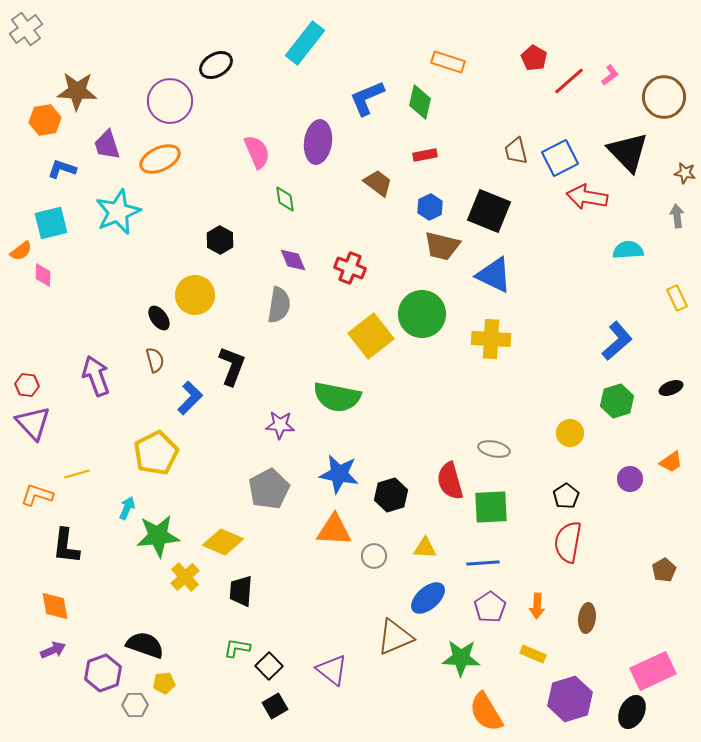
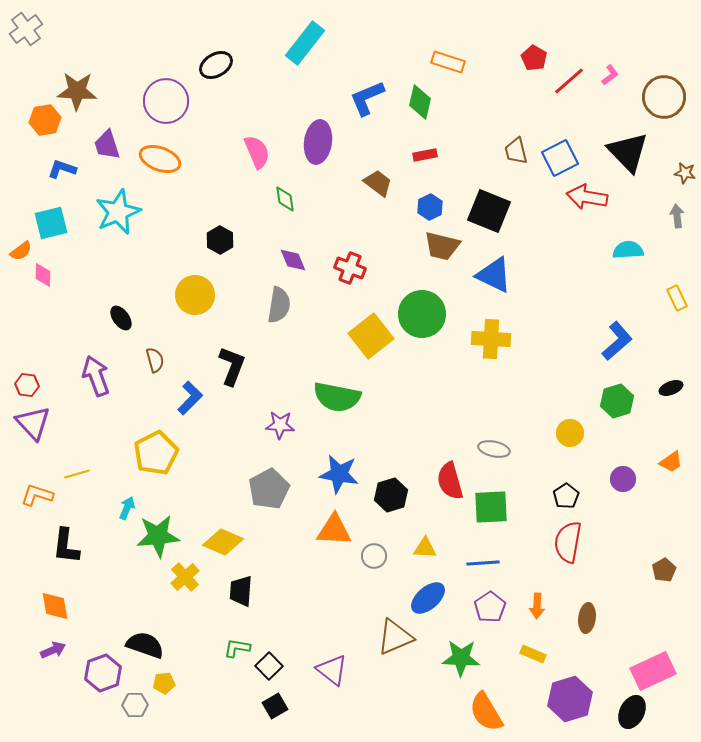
purple circle at (170, 101): moved 4 px left
orange ellipse at (160, 159): rotated 45 degrees clockwise
black ellipse at (159, 318): moved 38 px left
purple circle at (630, 479): moved 7 px left
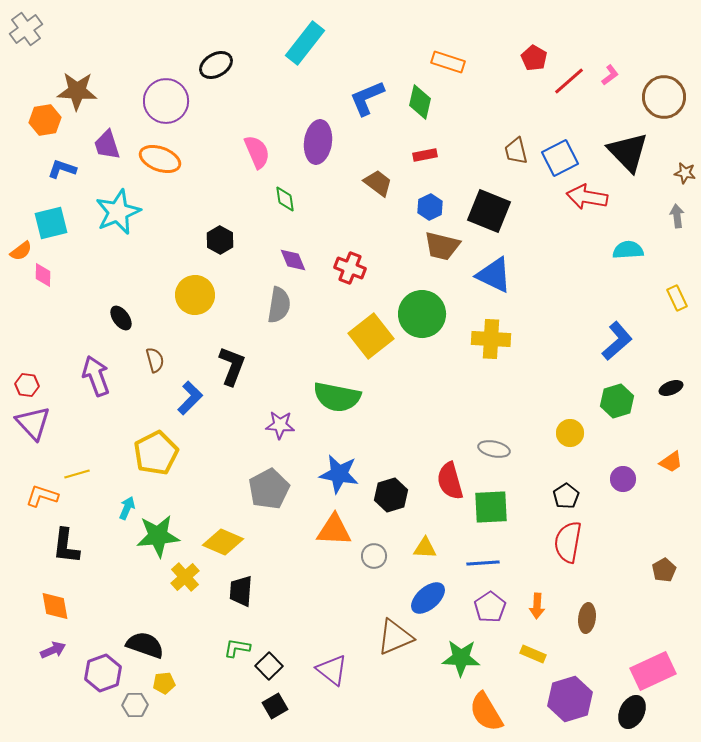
orange L-shape at (37, 495): moved 5 px right, 1 px down
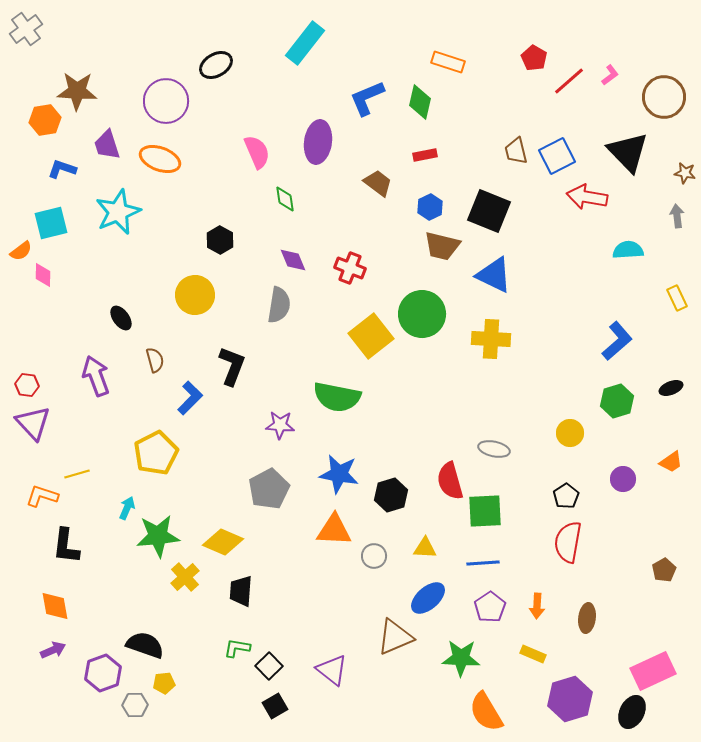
blue square at (560, 158): moved 3 px left, 2 px up
green square at (491, 507): moved 6 px left, 4 px down
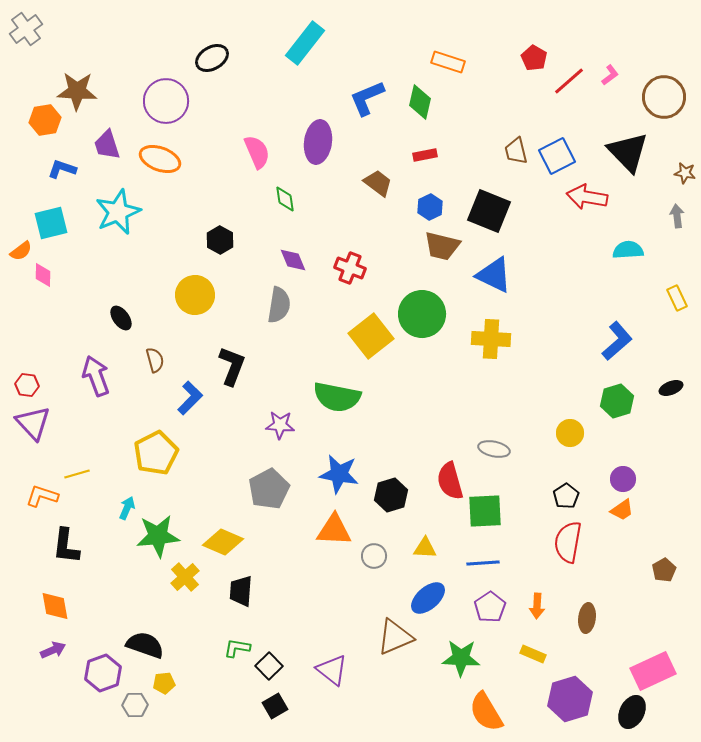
black ellipse at (216, 65): moved 4 px left, 7 px up
orange trapezoid at (671, 462): moved 49 px left, 48 px down
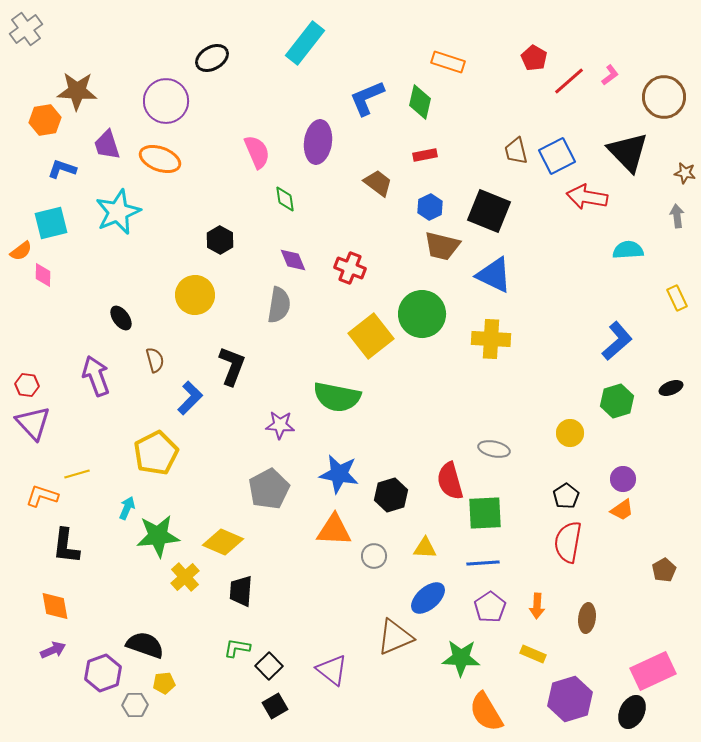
green square at (485, 511): moved 2 px down
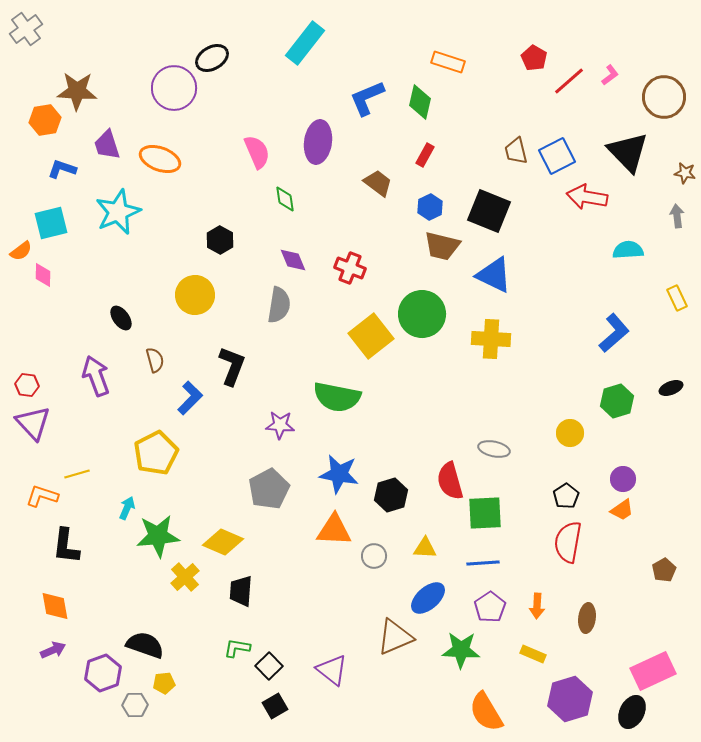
purple circle at (166, 101): moved 8 px right, 13 px up
red rectangle at (425, 155): rotated 50 degrees counterclockwise
blue L-shape at (617, 341): moved 3 px left, 8 px up
green star at (461, 658): moved 8 px up
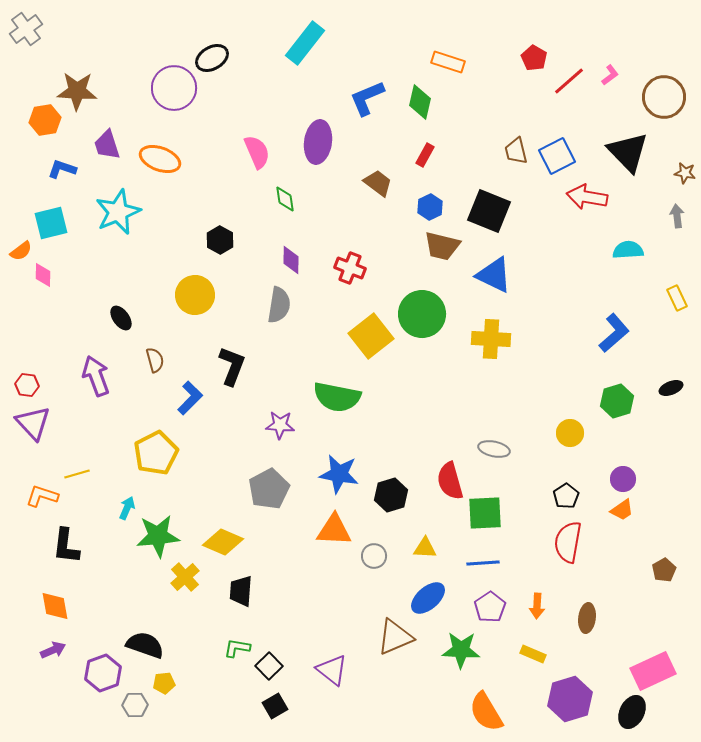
purple diamond at (293, 260): moved 2 px left; rotated 24 degrees clockwise
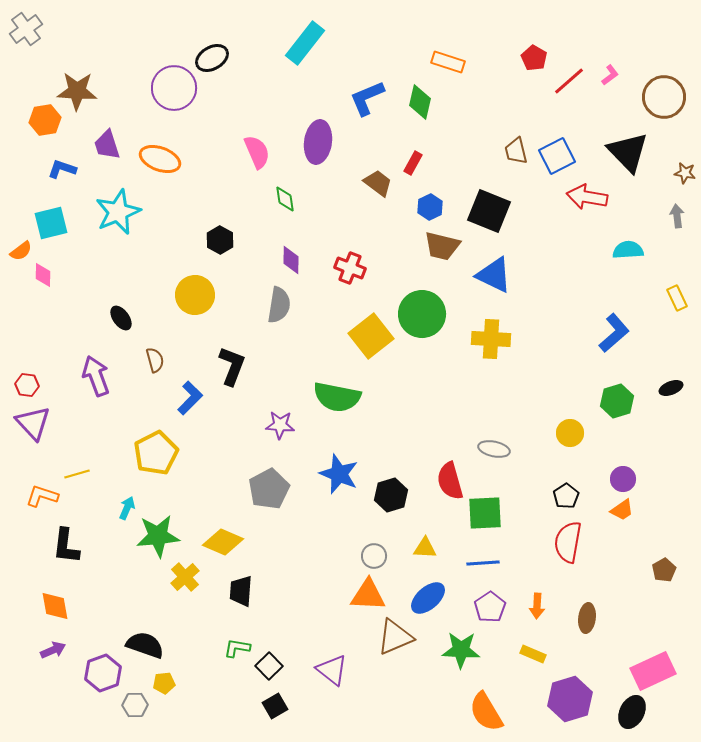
red rectangle at (425, 155): moved 12 px left, 8 px down
blue star at (339, 474): rotated 12 degrees clockwise
orange triangle at (334, 530): moved 34 px right, 65 px down
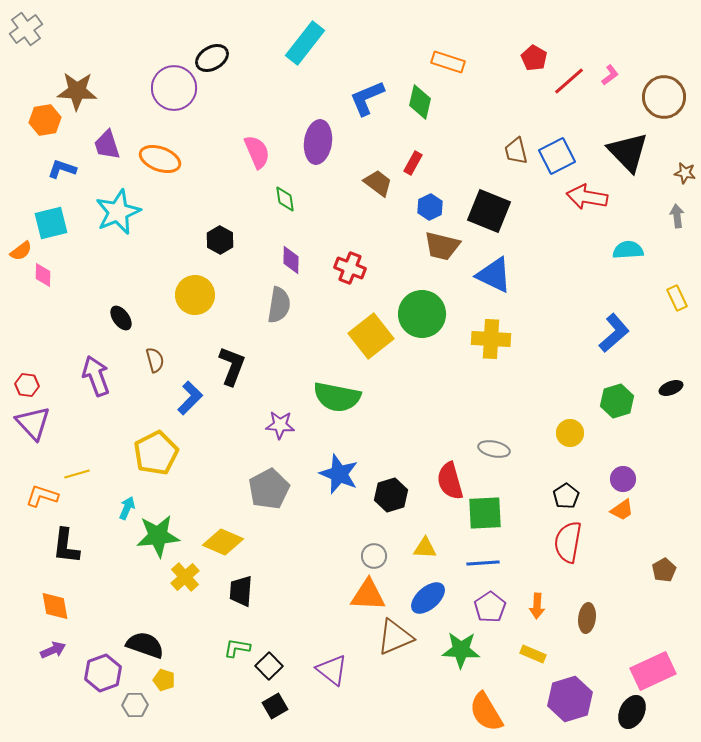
yellow pentagon at (164, 683): moved 3 px up; rotated 25 degrees clockwise
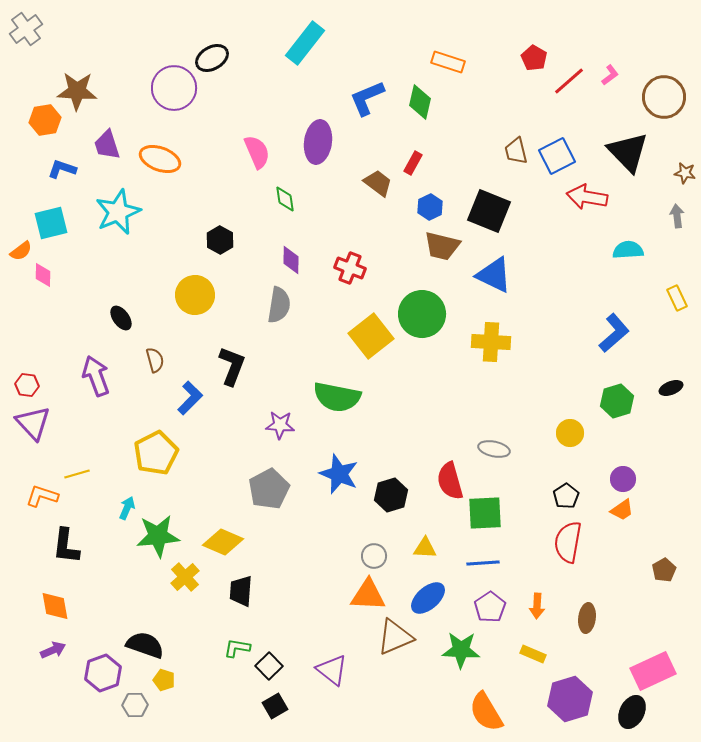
yellow cross at (491, 339): moved 3 px down
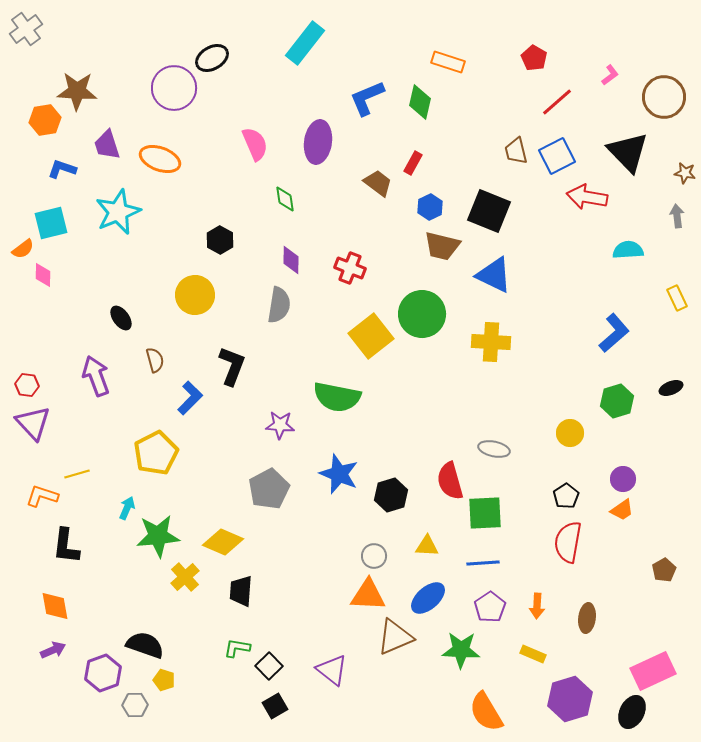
red line at (569, 81): moved 12 px left, 21 px down
pink semicircle at (257, 152): moved 2 px left, 8 px up
orange semicircle at (21, 251): moved 2 px right, 2 px up
yellow triangle at (425, 548): moved 2 px right, 2 px up
